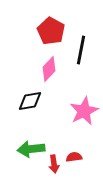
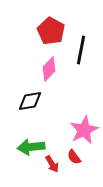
pink star: moved 19 px down
green arrow: moved 2 px up
red semicircle: rotated 119 degrees counterclockwise
red arrow: moved 2 px left; rotated 24 degrees counterclockwise
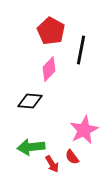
black diamond: rotated 15 degrees clockwise
red semicircle: moved 2 px left
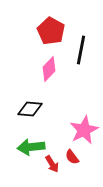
black diamond: moved 8 px down
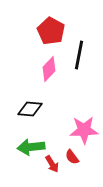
black line: moved 2 px left, 5 px down
pink star: rotated 24 degrees clockwise
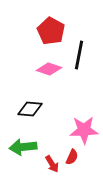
pink diamond: rotated 65 degrees clockwise
green arrow: moved 8 px left
red semicircle: rotated 119 degrees counterclockwise
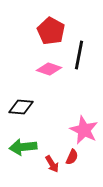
black diamond: moved 9 px left, 2 px up
pink star: rotated 28 degrees clockwise
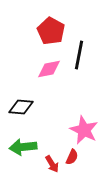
pink diamond: rotated 30 degrees counterclockwise
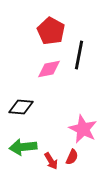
pink star: moved 1 px left, 1 px up
red arrow: moved 1 px left, 3 px up
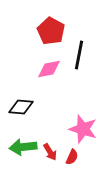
pink star: rotated 8 degrees counterclockwise
red arrow: moved 1 px left, 9 px up
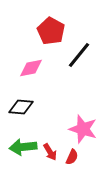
black line: rotated 28 degrees clockwise
pink diamond: moved 18 px left, 1 px up
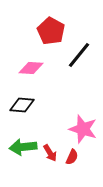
pink diamond: rotated 15 degrees clockwise
black diamond: moved 1 px right, 2 px up
red arrow: moved 1 px down
